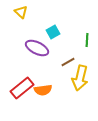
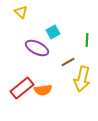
yellow arrow: moved 2 px right, 1 px down
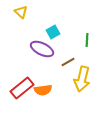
purple ellipse: moved 5 px right, 1 px down
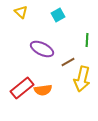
cyan square: moved 5 px right, 17 px up
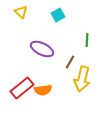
brown line: moved 2 px right; rotated 32 degrees counterclockwise
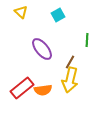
purple ellipse: rotated 25 degrees clockwise
yellow arrow: moved 12 px left, 1 px down
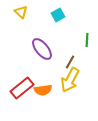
yellow arrow: rotated 15 degrees clockwise
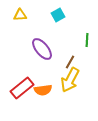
yellow triangle: moved 1 px left, 3 px down; rotated 48 degrees counterclockwise
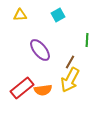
purple ellipse: moved 2 px left, 1 px down
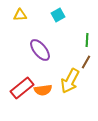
brown line: moved 16 px right
yellow arrow: moved 1 px down
